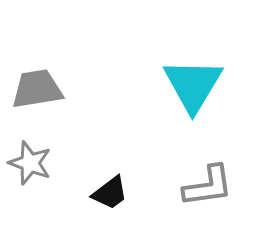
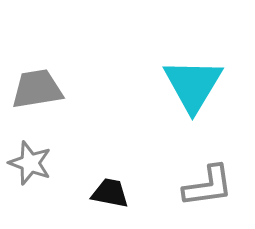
black trapezoid: rotated 132 degrees counterclockwise
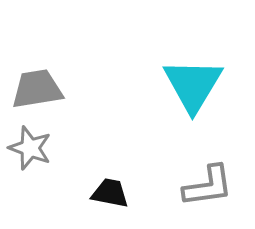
gray star: moved 15 px up
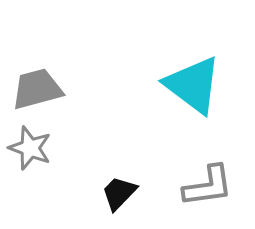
cyan triangle: rotated 24 degrees counterclockwise
gray trapezoid: rotated 6 degrees counterclockwise
black trapezoid: moved 9 px right; rotated 57 degrees counterclockwise
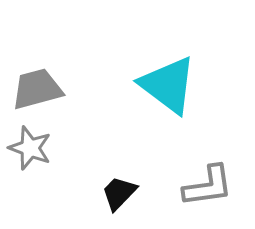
cyan triangle: moved 25 px left
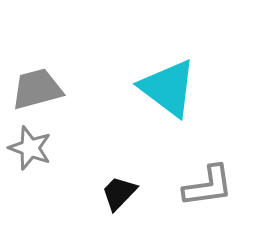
cyan triangle: moved 3 px down
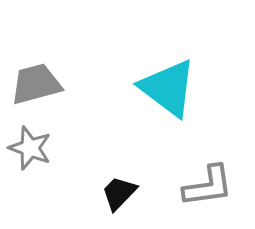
gray trapezoid: moved 1 px left, 5 px up
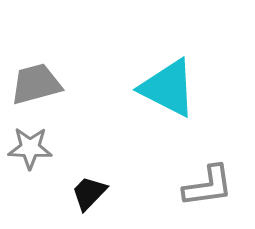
cyan triangle: rotated 10 degrees counterclockwise
gray star: rotated 18 degrees counterclockwise
black trapezoid: moved 30 px left
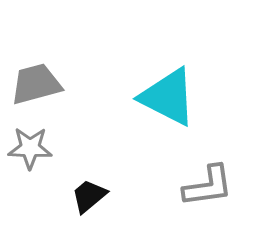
cyan triangle: moved 9 px down
black trapezoid: moved 3 px down; rotated 6 degrees clockwise
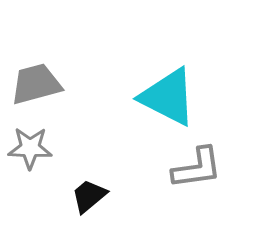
gray L-shape: moved 11 px left, 18 px up
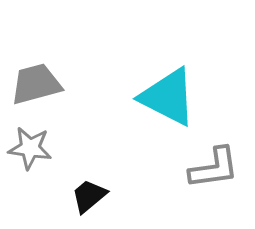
gray star: rotated 6 degrees clockwise
gray L-shape: moved 17 px right
